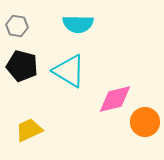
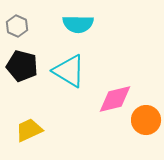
gray hexagon: rotated 15 degrees clockwise
orange circle: moved 1 px right, 2 px up
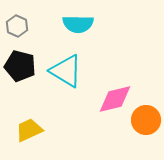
black pentagon: moved 2 px left
cyan triangle: moved 3 px left
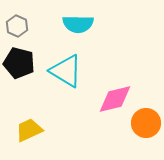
black pentagon: moved 1 px left, 3 px up
orange circle: moved 3 px down
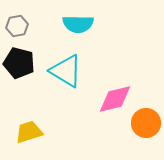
gray hexagon: rotated 25 degrees clockwise
yellow trapezoid: moved 2 px down; rotated 8 degrees clockwise
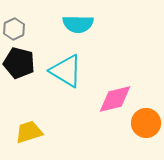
gray hexagon: moved 3 px left, 3 px down; rotated 15 degrees counterclockwise
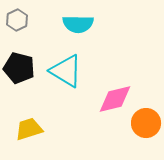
gray hexagon: moved 3 px right, 9 px up
black pentagon: moved 5 px down
yellow trapezoid: moved 3 px up
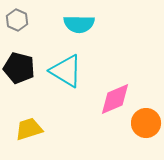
gray hexagon: rotated 10 degrees counterclockwise
cyan semicircle: moved 1 px right
pink diamond: rotated 9 degrees counterclockwise
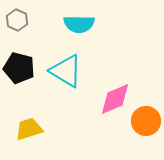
orange circle: moved 2 px up
